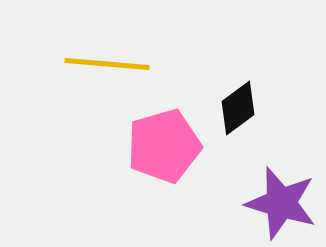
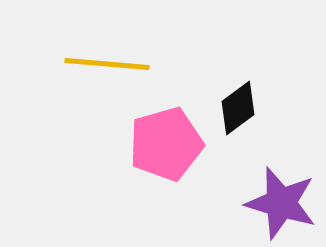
pink pentagon: moved 2 px right, 2 px up
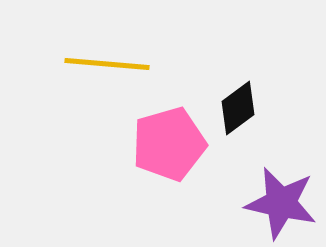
pink pentagon: moved 3 px right
purple star: rotated 4 degrees counterclockwise
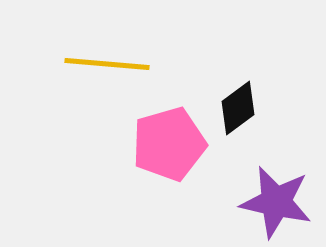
purple star: moved 5 px left, 1 px up
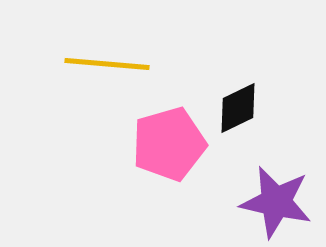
black diamond: rotated 10 degrees clockwise
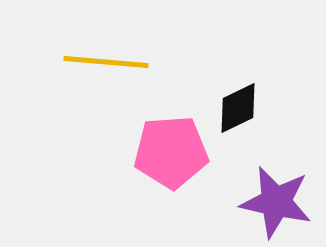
yellow line: moved 1 px left, 2 px up
pink pentagon: moved 2 px right, 8 px down; rotated 12 degrees clockwise
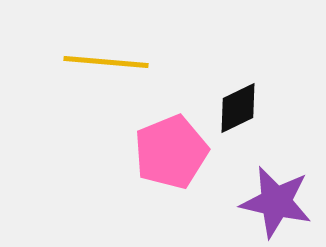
pink pentagon: rotated 18 degrees counterclockwise
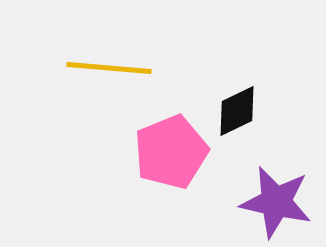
yellow line: moved 3 px right, 6 px down
black diamond: moved 1 px left, 3 px down
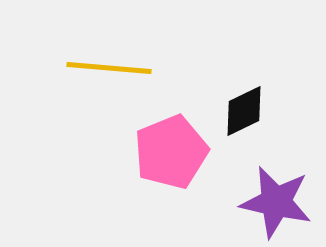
black diamond: moved 7 px right
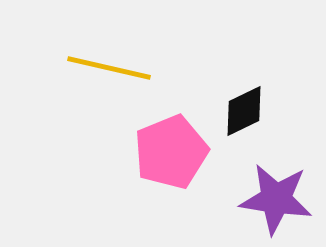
yellow line: rotated 8 degrees clockwise
purple star: moved 3 px up; rotated 4 degrees counterclockwise
